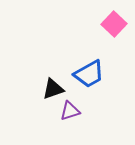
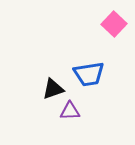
blue trapezoid: rotated 20 degrees clockwise
purple triangle: rotated 15 degrees clockwise
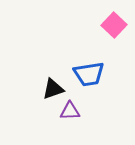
pink square: moved 1 px down
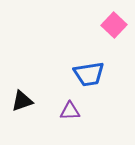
black triangle: moved 31 px left, 12 px down
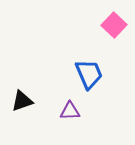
blue trapezoid: rotated 104 degrees counterclockwise
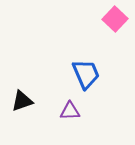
pink square: moved 1 px right, 6 px up
blue trapezoid: moved 3 px left
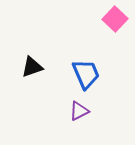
black triangle: moved 10 px right, 34 px up
purple triangle: moved 9 px right; rotated 25 degrees counterclockwise
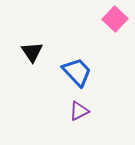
black triangle: moved 15 px up; rotated 45 degrees counterclockwise
blue trapezoid: moved 9 px left, 2 px up; rotated 20 degrees counterclockwise
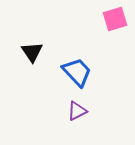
pink square: rotated 30 degrees clockwise
purple triangle: moved 2 px left
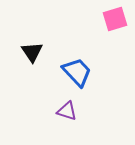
purple triangle: moved 10 px left; rotated 45 degrees clockwise
